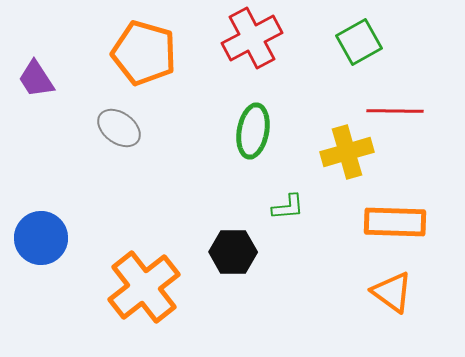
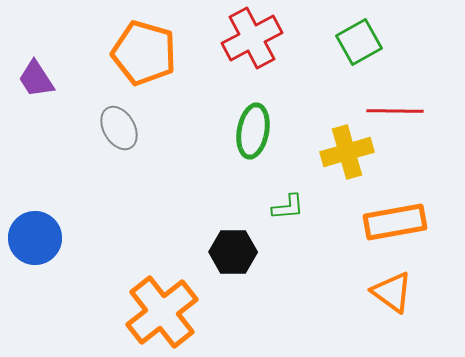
gray ellipse: rotated 24 degrees clockwise
orange rectangle: rotated 12 degrees counterclockwise
blue circle: moved 6 px left
orange cross: moved 18 px right, 25 px down
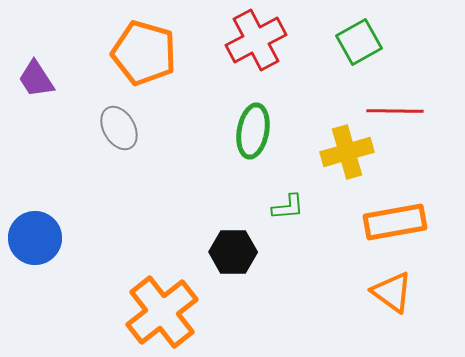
red cross: moved 4 px right, 2 px down
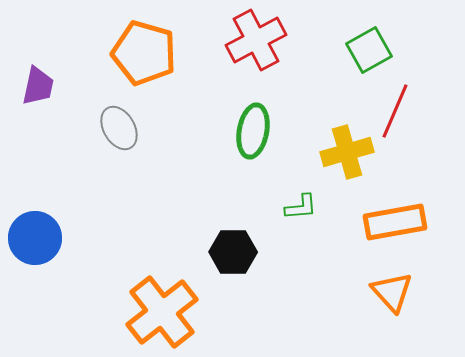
green square: moved 10 px right, 8 px down
purple trapezoid: moved 2 px right, 7 px down; rotated 135 degrees counterclockwise
red line: rotated 68 degrees counterclockwise
green L-shape: moved 13 px right
orange triangle: rotated 12 degrees clockwise
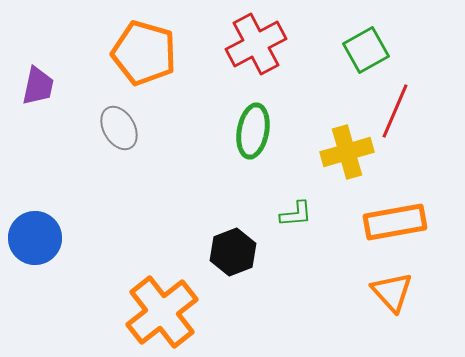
red cross: moved 4 px down
green square: moved 3 px left
green L-shape: moved 5 px left, 7 px down
black hexagon: rotated 21 degrees counterclockwise
